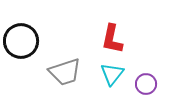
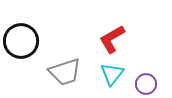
red L-shape: rotated 48 degrees clockwise
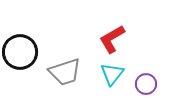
black circle: moved 1 px left, 11 px down
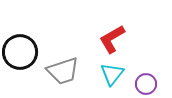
gray trapezoid: moved 2 px left, 1 px up
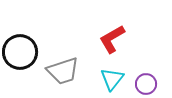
cyan triangle: moved 5 px down
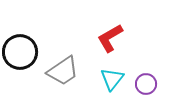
red L-shape: moved 2 px left, 1 px up
gray trapezoid: rotated 16 degrees counterclockwise
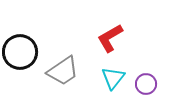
cyan triangle: moved 1 px right, 1 px up
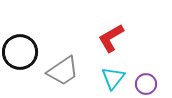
red L-shape: moved 1 px right
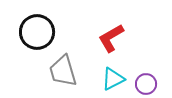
black circle: moved 17 px right, 20 px up
gray trapezoid: rotated 108 degrees clockwise
cyan triangle: moved 1 px down; rotated 25 degrees clockwise
